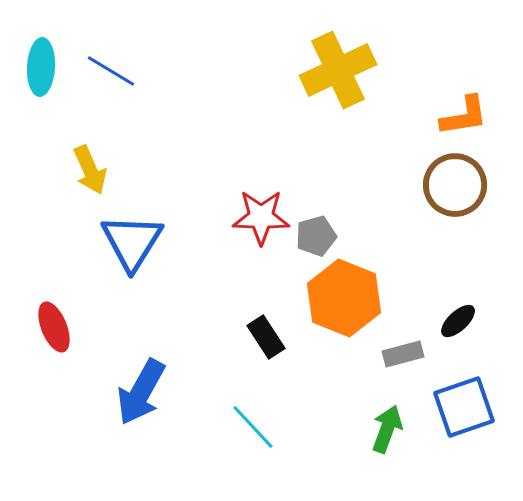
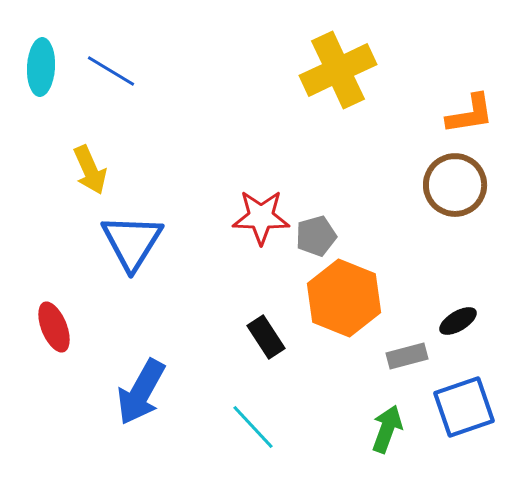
orange L-shape: moved 6 px right, 2 px up
black ellipse: rotated 12 degrees clockwise
gray rectangle: moved 4 px right, 2 px down
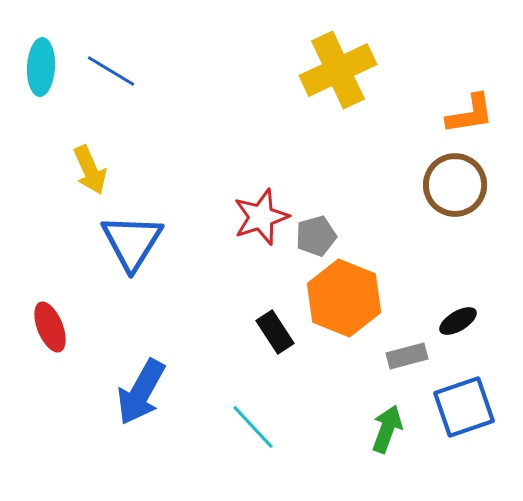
red star: rotated 20 degrees counterclockwise
red ellipse: moved 4 px left
black rectangle: moved 9 px right, 5 px up
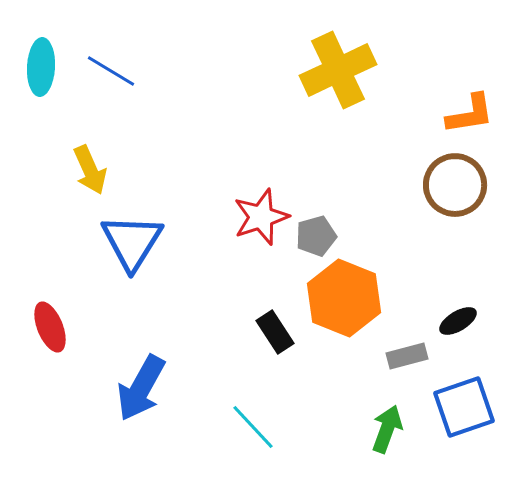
blue arrow: moved 4 px up
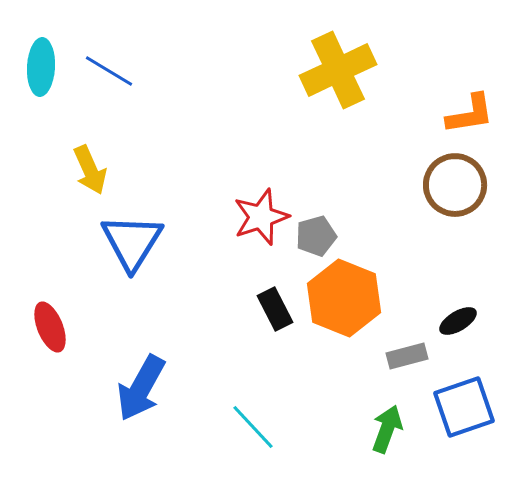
blue line: moved 2 px left
black rectangle: moved 23 px up; rotated 6 degrees clockwise
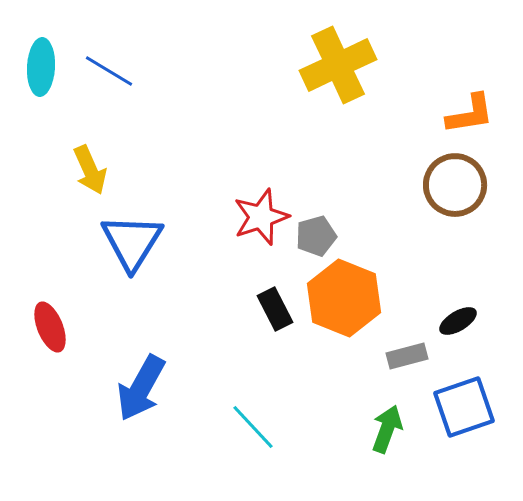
yellow cross: moved 5 px up
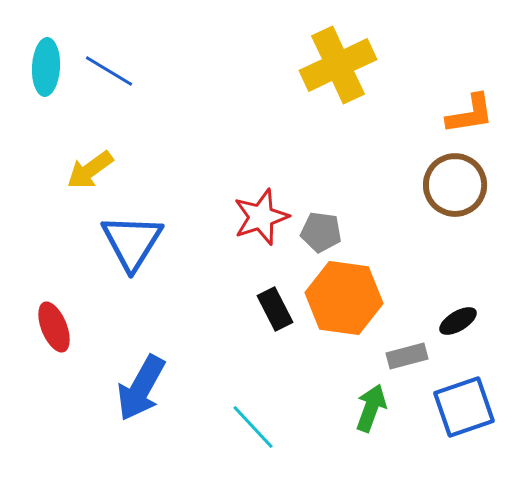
cyan ellipse: moved 5 px right
yellow arrow: rotated 78 degrees clockwise
gray pentagon: moved 5 px right, 4 px up; rotated 24 degrees clockwise
orange hexagon: rotated 14 degrees counterclockwise
red ellipse: moved 4 px right
green arrow: moved 16 px left, 21 px up
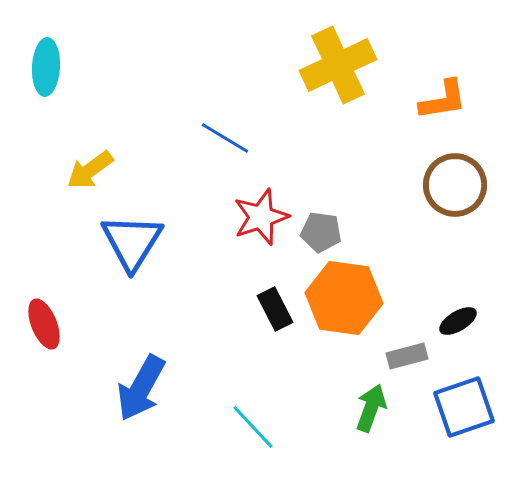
blue line: moved 116 px right, 67 px down
orange L-shape: moved 27 px left, 14 px up
red ellipse: moved 10 px left, 3 px up
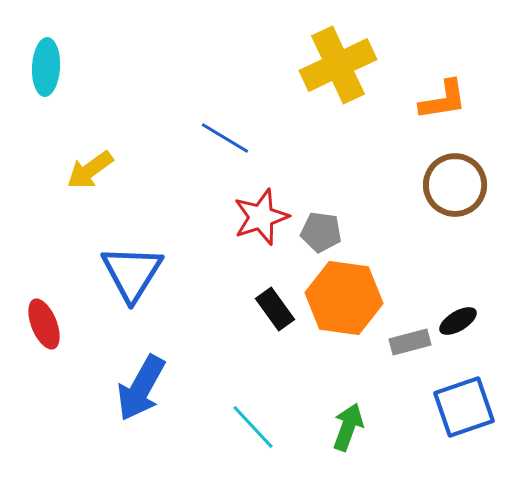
blue triangle: moved 31 px down
black rectangle: rotated 9 degrees counterclockwise
gray rectangle: moved 3 px right, 14 px up
green arrow: moved 23 px left, 19 px down
